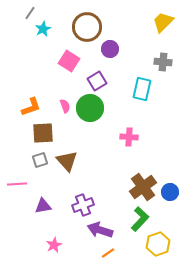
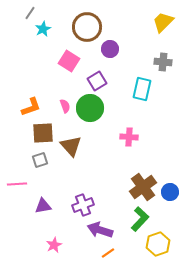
brown triangle: moved 4 px right, 15 px up
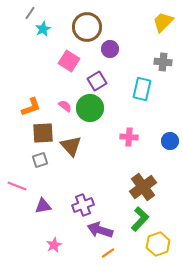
pink semicircle: rotated 32 degrees counterclockwise
pink line: moved 2 px down; rotated 24 degrees clockwise
blue circle: moved 51 px up
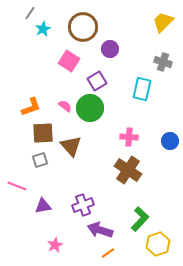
brown circle: moved 4 px left
gray cross: rotated 12 degrees clockwise
brown cross: moved 15 px left, 17 px up; rotated 20 degrees counterclockwise
pink star: moved 1 px right
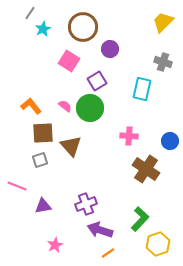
orange L-shape: moved 1 px up; rotated 110 degrees counterclockwise
pink cross: moved 1 px up
brown cross: moved 18 px right, 1 px up
purple cross: moved 3 px right, 1 px up
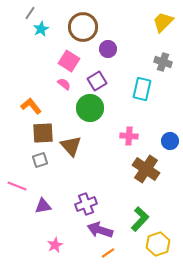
cyan star: moved 2 px left
purple circle: moved 2 px left
pink semicircle: moved 1 px left, 22 px up
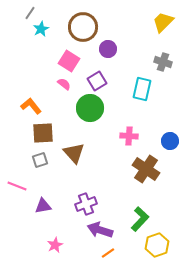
brown triangle: moved 3 px right, 7 px down
yellow hexagon: moved 1 px left, 1 px down
